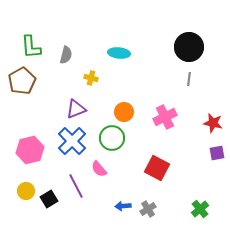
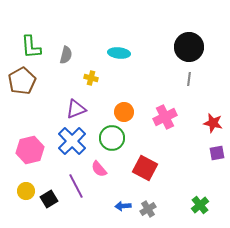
red square: moved 12 px left
green cross: moved 4 px up
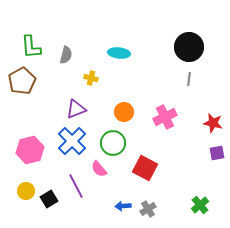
green circle: moved 1 px right, 5 px down
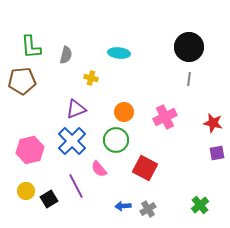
brown pentagon: rotated 24 degrees clockwise
green circle: moved 3 px right, 3 px up
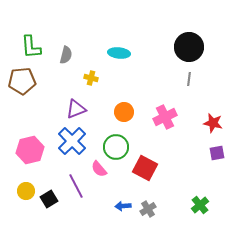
green circle: moved 7 px down
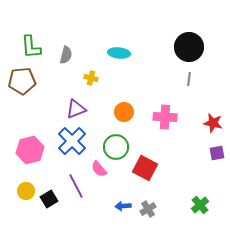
pink cross: rotated 30 degrees clockwise
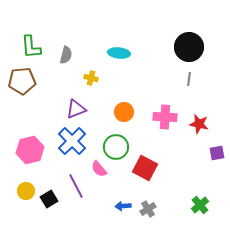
red star: moved 14 px left, 1 px down
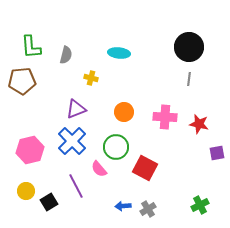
black square: moved 3 px down
green cross: rotated 12 degrees clockwise
